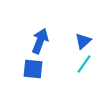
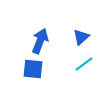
blue triangle: moved 2 px left, 4 px up
cyan line: rotated 18 degrees clockwise
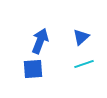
cyan line: rotated 18 degrees clockwise
blue square: rotated 10 degrees counterclockwise
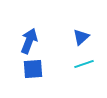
blue arrow: moved 11 px left
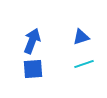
blue triangle: rotated 24 degrees clockwise
blue arrow: moved 3 px right
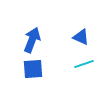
blue triangle: rotated 42 degrees clockwise
blue arrow: moved 1 px up
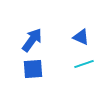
blue arrow: rotated 15 degrees clockwise
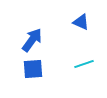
blue triangle: moved 15 px up
